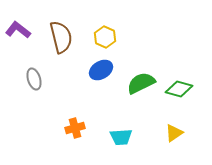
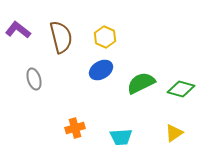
green diamond: moved 2 px right
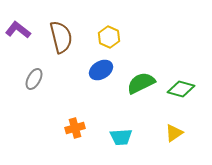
yellow hexagon: moved 4 px right
gray ellipse: rotated 45 degrees clockwise
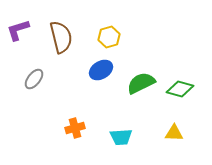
purple L-shape: rotated 55 degrees counterclockwise
yellow hexagon: rotated 20 degrees clockwise
gray ellipse: rotated 10 degrees clockwise
green diamond: moved 1 px left
yellow triangle: rotated 36 degrees clockwise
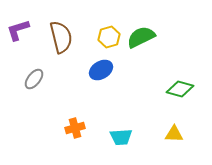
green semicircle: moved 46 px up
yellow triangle: moved 1 px down
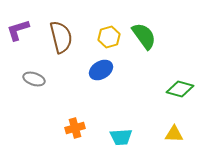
green semicircle: moved 3 px right, 1 px up; rotated 80 degrees clockwise
gray ellipse: rotated 70 degrees clockwise
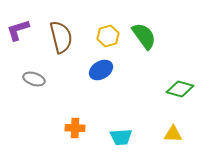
yellow hexagon: moved 1 px left, 1 px up
orange cross: rotated 18 degrees clockwise
yellow triangle: moved 1 px left
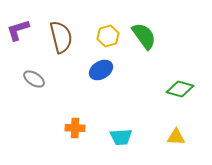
gray ellipse: rotated 15 degrees clockwise
yellow triangle: moved 3 px right, 3 px down
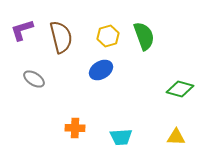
purple L-shape: moved 4 px right
green semicircle: rotated 16 degrees clockwise
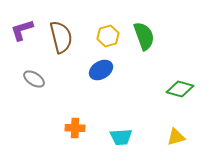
yellow triangle: rotated 18 degrees counterclockwise
